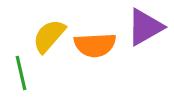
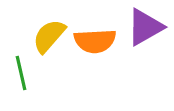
orange semicircle: moved 4 px up
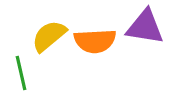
purple triangle: rotated 39 degrees clockwise
yellow semicircle: rotated 9 degrees clockwise
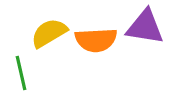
yellow semicircle: moved 3 px up; rotated 9 degrees clockwise
orange semicircle: moved 1 px right, 1 px up
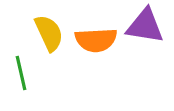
purple triangle: moved 1 px up
yellow semicircle: rotated 96 degrees clockwise
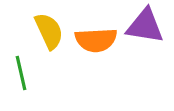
yellow semicircle: moved 2 px up
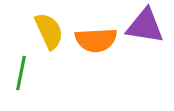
green line: rotated 24 degrees clockwise
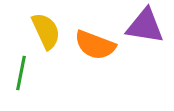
yellow semicircle: moved 3 px left
orange semicircle: moved 1 px left, 5 px down; rotated 24 degrees clockwise
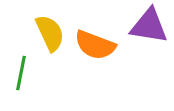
purple triangle: moved 4 px right
yellow semicircle: moved 4 px right, 2 px down
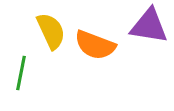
yellow semicircle: moved 1 px right, 2 px up
